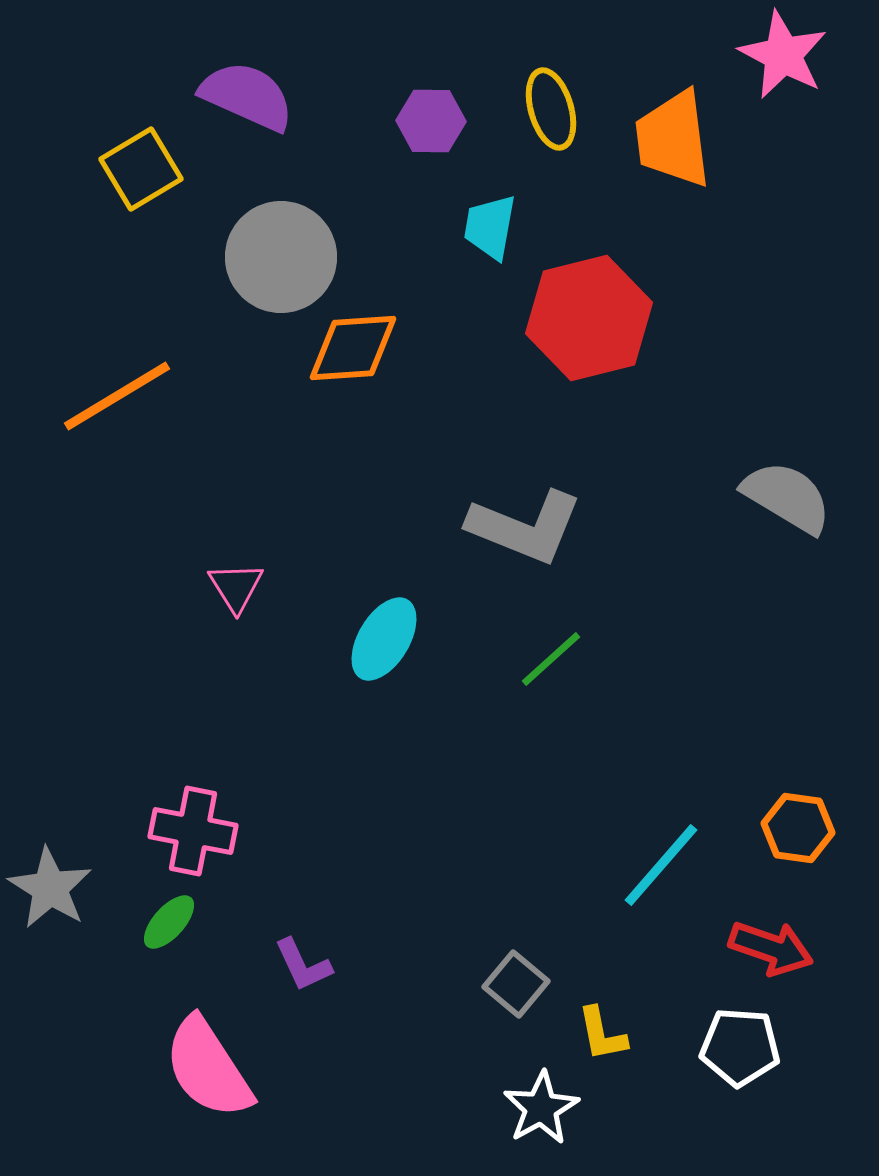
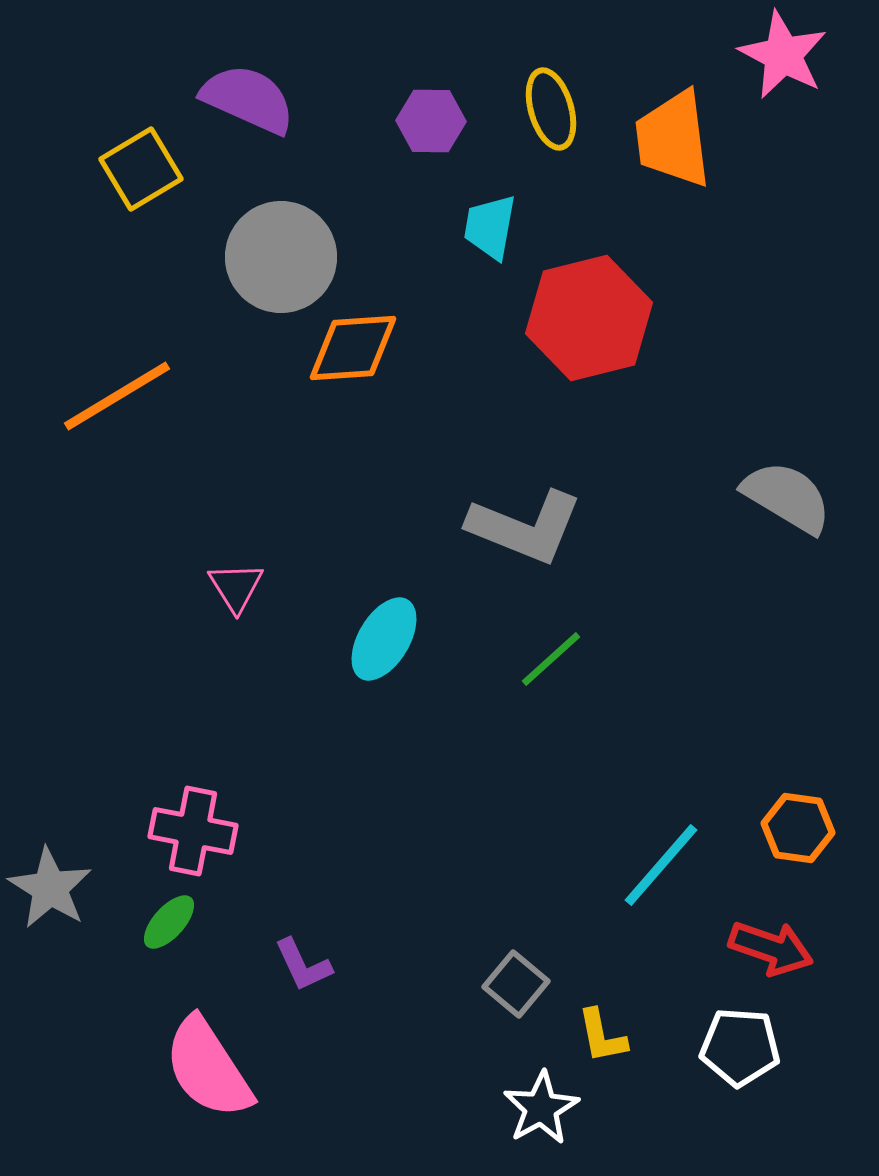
purple semicircle: moved 1 px right, 3 px down
yellow L-shape: moved 2 px down
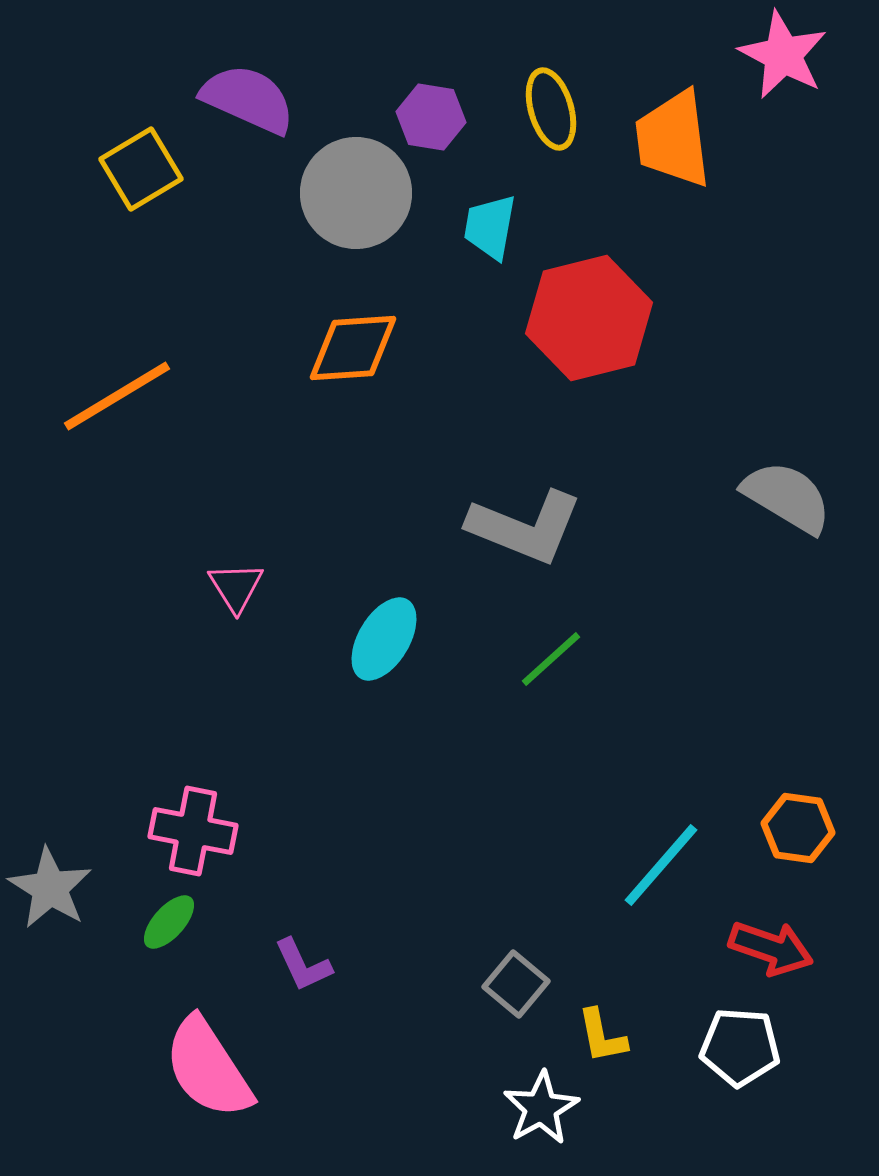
purple hexagon: moved 4 px up; rotated 8 degrees clockwise
gray circle: moved 75 px right, 64 px up
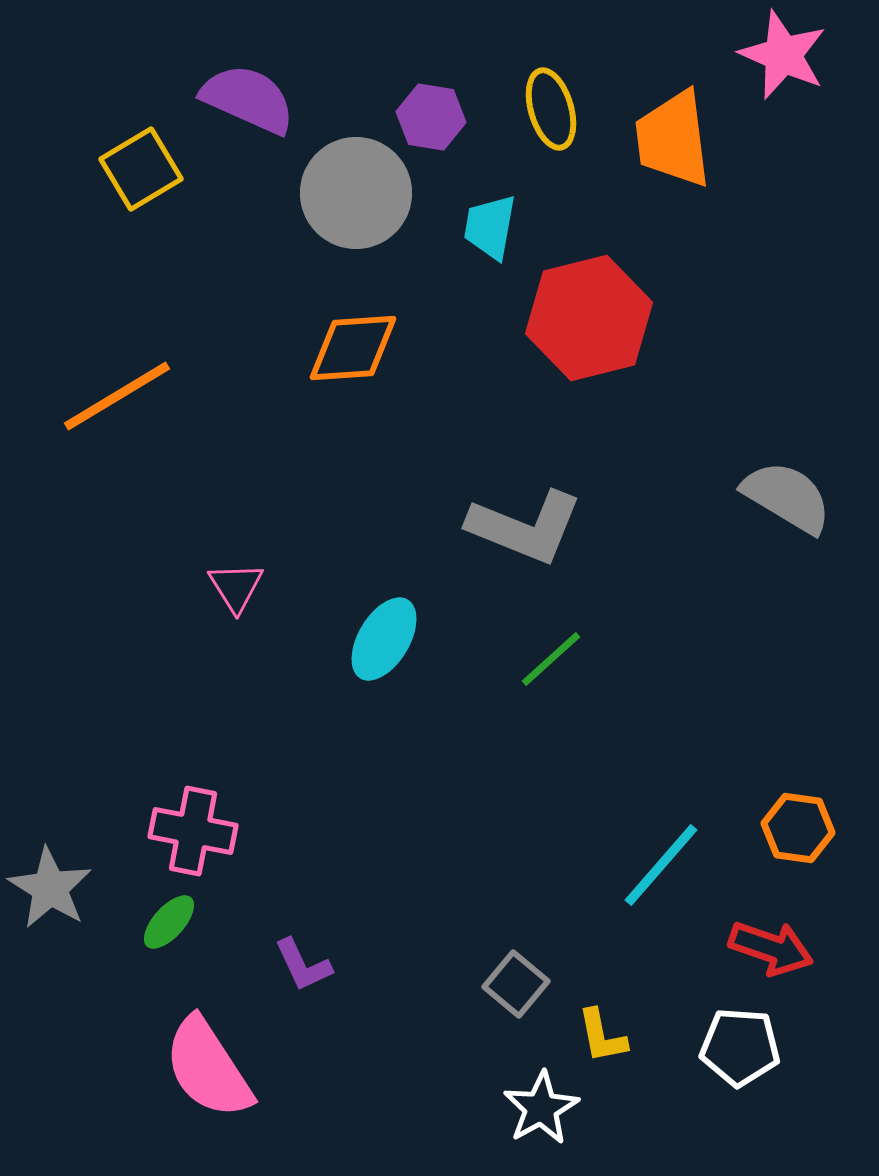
pink star: rotated 4 degrees counterclockwise
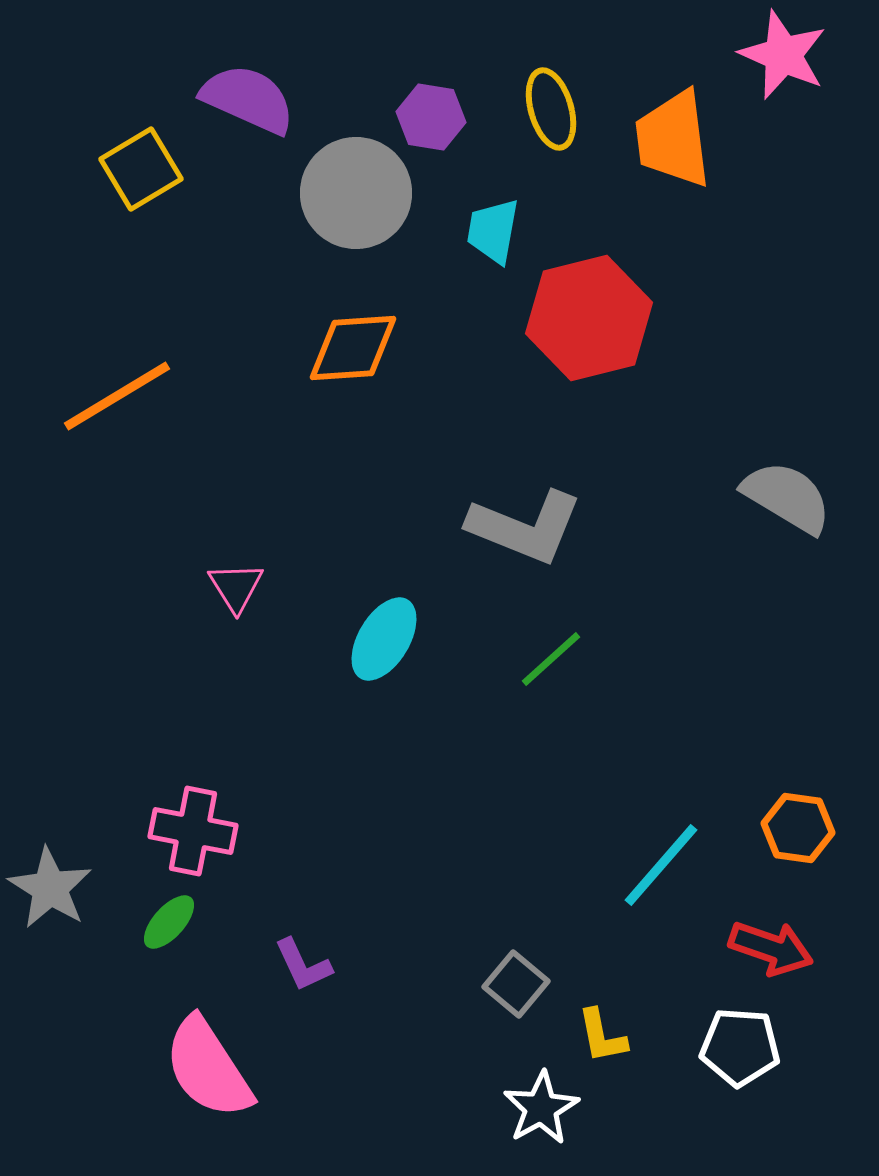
cyan trapezoid: moved 3 px right, 4 px down
